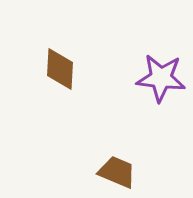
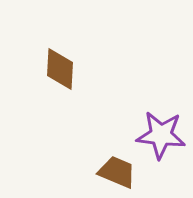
purple star: moved 57 px down
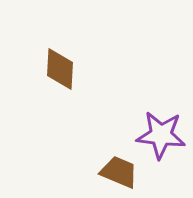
brown trapezoid: moved 2 px right
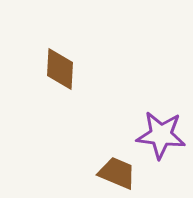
brown trapezoid: moved 2 px left, 1 px down
